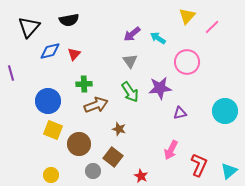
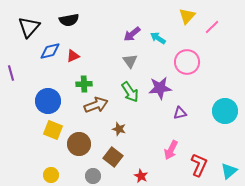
red triangle: moved 1 px left, 2 px down; rotated 24 degrees clockwise
gray circle: moved 5 px down
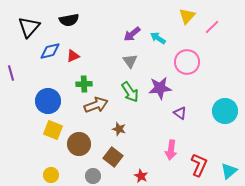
purple triangle: rotated 48 degrees clockwise
pink arrow: rotated 18 degrees counterclockwise
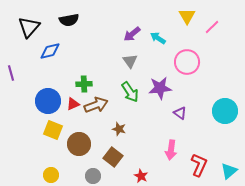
yellow triangle: rotated 12 degrees counterclockwise
red triangle: moved 48 px down
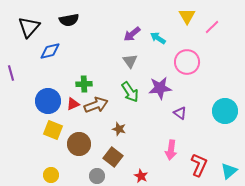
gray circle: moved 4 px right
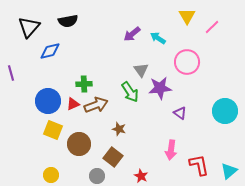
black semicircle: moved 1 px left, 1 px down
gray triangle: moved 11 px right, 9 px down
red L-shape: rotated 35 degrees counterclockwise
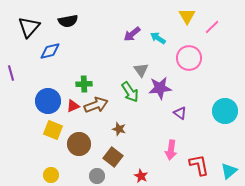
pink circle: moved 2 px right, 4 px up
red triangle: moved 2 px down
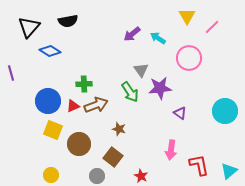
blue diamond: rotated 45 degrees clockwise
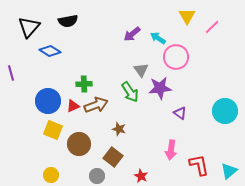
pink circle: moved 13 px left, 1 px up
